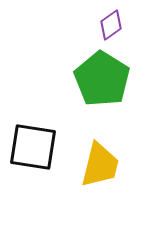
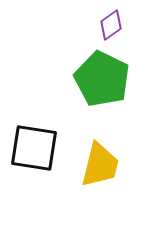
green pentagon: rotated 6 degrees counterclockwise
black square: moved 1 px right, 1 px down
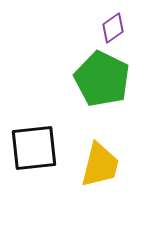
purple diamond: moved 2 px right, 3 px down
black square: rotated 15 degrees counterclockwise
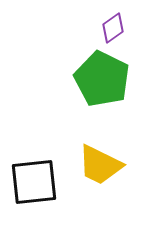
black square: moved 34 px down
yellow trapezoid: rotated 102 degrees clockwise
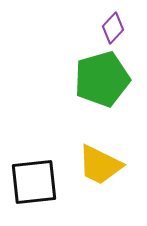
purple diamond: rotated 12 degrees counterclockwise
green pentagon: rotated 30 degrees clockwise
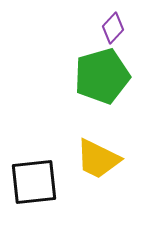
green pentagon: moved 3 px up
yellow trapezoid: moved 2 px left, 6 px up
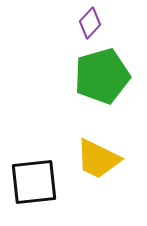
purple diamond: moved 23 px left, 5 px up
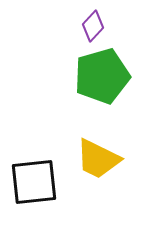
purple diamond: moved 3 px right, 3 px down
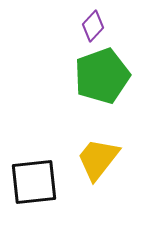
green pentagon: rotated 4 degrees counterclockwise
yellow trapezoid: rotated 102 degrees clockwise
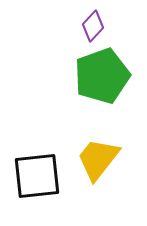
black square: moved 3 px right, 6 px up
